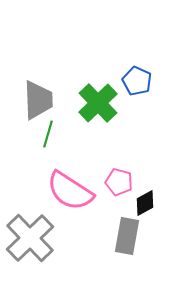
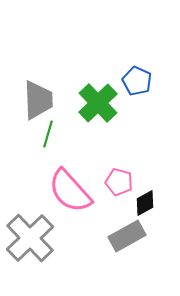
pink semicircle: rotated 15 degrees clockwise
gray rectangle: rotated 51 degrees clockwise
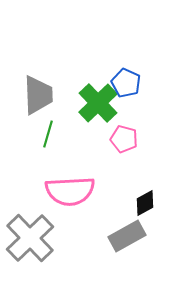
blue pentagon: moved 11 px left, 2 px down
gray trapezoid: moved 5 px up
pink pentagon: moved 5 px right, 43 px up
pink semicircle: rotated 51 degrees counterclockwise
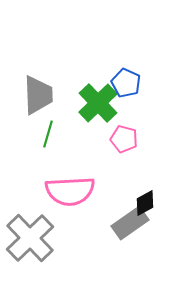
gray rectangle: moved 3 px right, 13 px up; rotated 6 degrees counterclockwise
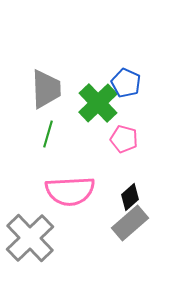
gray trapezoid: moved 8 px right, 6 px up
black diamond: moved 15 px left, 6 px up; rotated 12 degrees counterclockwise
gray rectangle: rotated 6 degrees counterclockwise
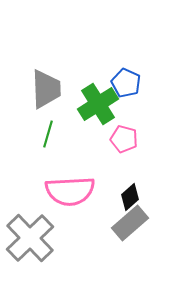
green cross: moved 1 px down; rotated 12 degrees clockwise
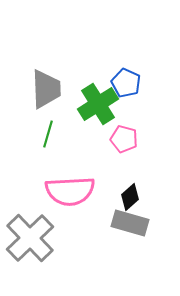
gray rectangle: rotated 57 degrees clockwise
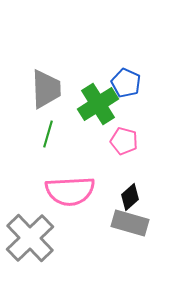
pink pentagon: moved 2 px down
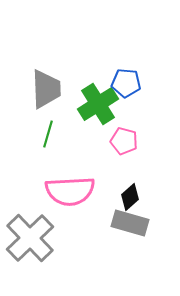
blue pentagon: rotated 20 degrees counterclockwise
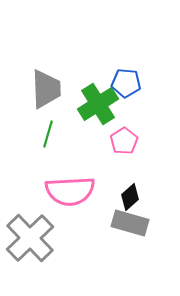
pink pentagon: rotated 24 degrees clockwise
